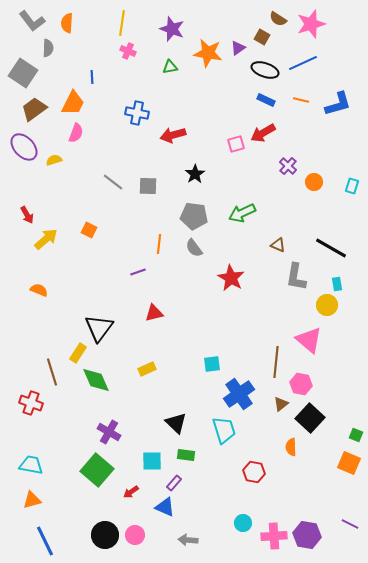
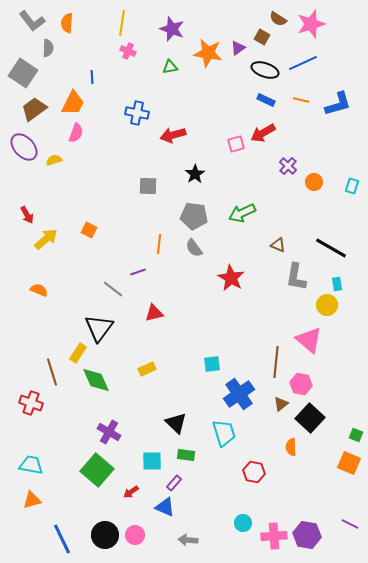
gray line at (113, 182): moved 107 px down
cyan trapezoid at (224, 430): moved 3 px down
blue line at (45, 541): moved 17 px right, 2 px up
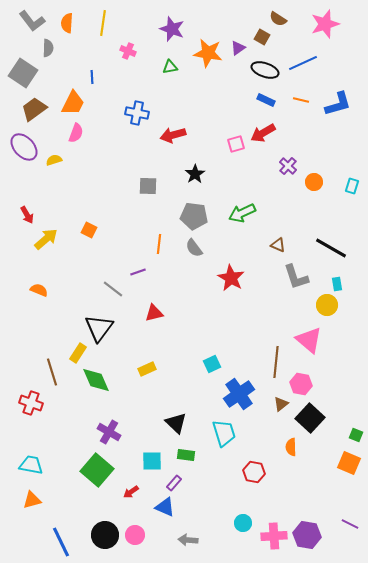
yellow line at (122, 23): moved 19 px left
pink star at (311, 24): moved 14 px right
gray L-shape at (296, 277): rotated 28 degrees counterclockwise
cyan square at (212, 364): rotated 18 degrees counterclockwise
blue line at (62, 539): moved 1 px left, 3 px down
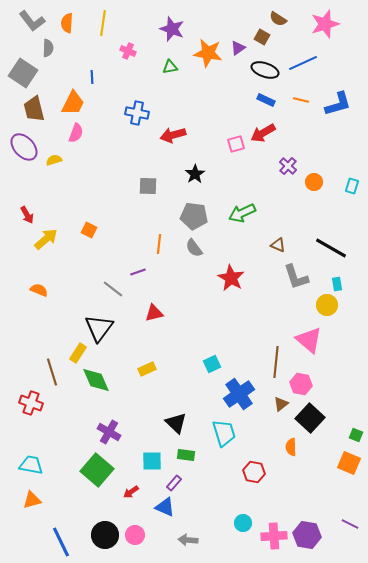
brown trapezoid at (34, 109): rotated 68 degrees counterclockwise
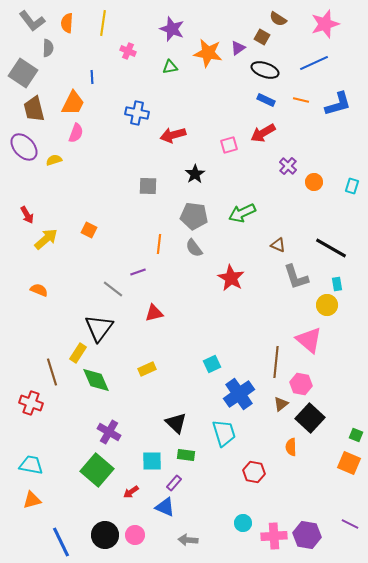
blue line at (303, 63): moved 11 px right
pink square at (236, 144): moved 7 px left, 1 px down
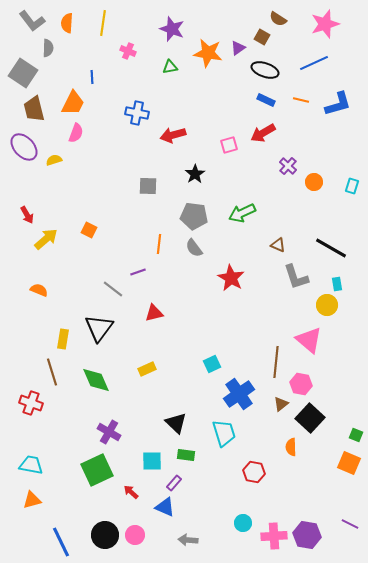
yellow rectangle at (78, 353): moved 15 px left, 14 px up; rotated 24 degrees counterclockwise
green square at (97, 470): rotated 24 degrees clockwise
red arrow at (131, 492): rotated 77 degrees clockwise
